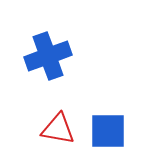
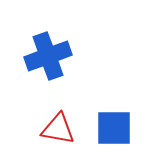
blue square: moved 6 px right, 3 px up
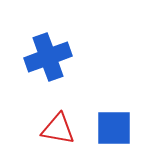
blue cross: moved 1 px down
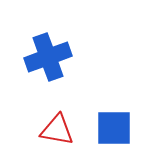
red triangle: moved 1 px left, 1 px down
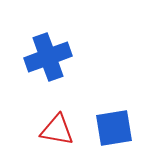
blue square: rotated 9 degrees counterclockwise
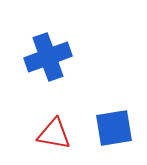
red triangle: moved 3 px left, 4 px down
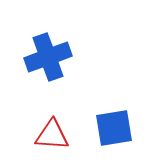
red triangle: moved 2 px left, 1 px down; rotated 6 degrees counterclockwise
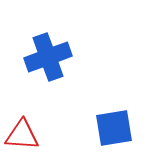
red triangle: moved 30 px left
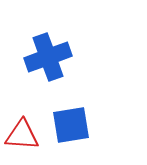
blue square: moved 43 px left, 3 px up
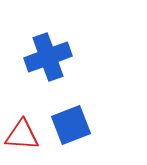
blue square: rotated 12 degrees counterclockwise
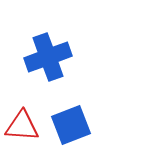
red triangle: moved 9 px up
